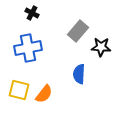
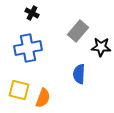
orange semicircle: moved 1 px left, 4 px down; rotated 18 degrees counterclockwise
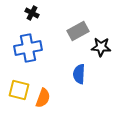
gray rectangle: rotated 20 degrees clockwise
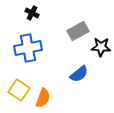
blue semicircle: rotated 132 degrees counterclockwise
yellow square: rotated 20 degrees clockwise
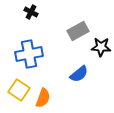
black cross: moved 1 px left, 1 px up
blue cross: moved 1 px right, 6 px down
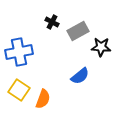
black cross: moved 21 px right, 10 px down
blue cross: moved 10 px left, 2 px up
blue semicircle: moved 1 px right, 2 px down
orange semicircle: moved 1 px down
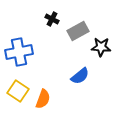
black cross: moved 3 px up
yellow square: moved 1 px left, 1 px down
